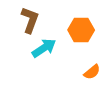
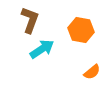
orange hexagon: rotated 10 degrees clockwise
cyan arrow: moved 2 px left, 1 px down
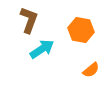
brown L-shape: moved 1 px left
orange semicircle: moved 1 px left, 2 px up
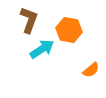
orange hexagon: moved 12 px left
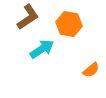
brown L-shape: moved 1 px left, 3 px up; rotated 36 degrees clockwise
orange hexagon: moved 6 px up
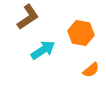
orange hexagon: moved 12 px right, 9 px down
cyan arrow: moved 1 px right, 1 px down
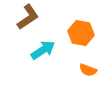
orange semicircle: moved 3 px left; rotated 60 degrees clockwise
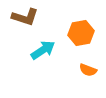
brown L-shape: moved 3 px left; rotated 52 degrees clockwise
orange hexagon: rotated 20 degrees counterclockwise
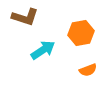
orange semicircle: rotated 42 degrees counterclockwise
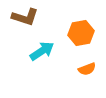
cyan arrow: moved 1 px left, 1 px down
orange semicircle: moved 1 px left, 1 px up
